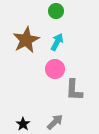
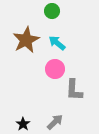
green circle: moved 4 px left
cyan arrow: moved 1 px down; rotated 78 degrees counterclockwise
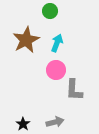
green circle: moved 2 px left
cyan arrow: rotated 72 degrees clockwise
pink circle: moved 1 px right, 1 px down
gray arrow: rotated 30 degrees clockwise
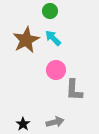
cyan arrow: moved 4 px left, 5 px up; rotated 66 degrees counterclockwise
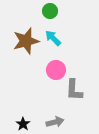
brown star: moved 1 px down; rotated 12 degrees clockwise
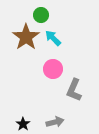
green circle: moved 9 px left, 4 px down
brown star: moved 4 px up; rotated 20 degrees counterclockwise
pink circle: moved 3 px left, 1 px up
gray L-shape: rotated 20 degrees clockwise
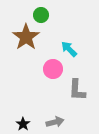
cyan arrow: moved 16 px right, 11 px down
gray L-shape: moved 3 px right; rotated 20 degrees counterclockwise
